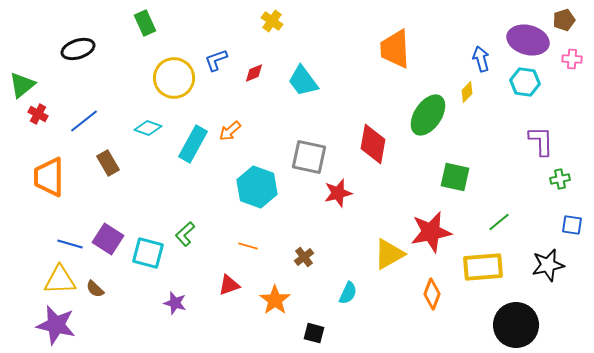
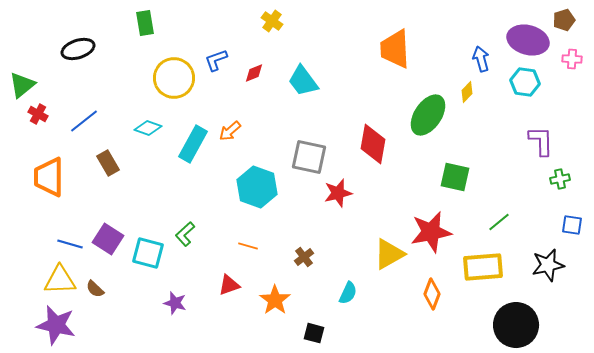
green rectangle at (145, 23): rotated 15 degrees clockwise
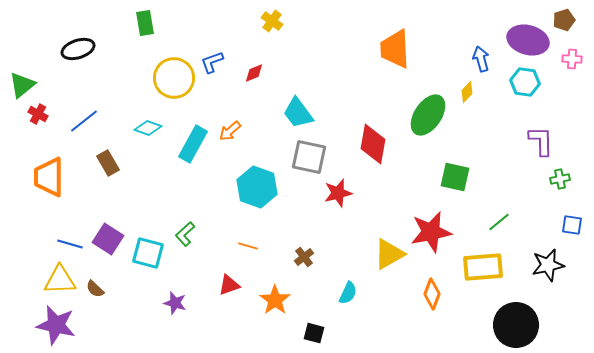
blue L-shape at (216, 60): moved 4 px left, 2 px down
cyan trapezoid at (303, 81): moved 5 px left, 32 px down
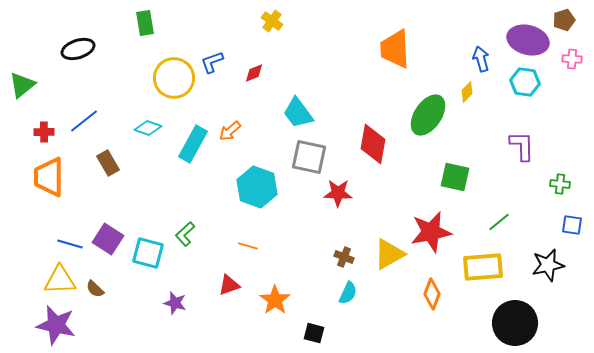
red cross at (38, 114): moved 6 px right, 18 px down; rotated 30 degrees counterclockwise
purple L-shape at (541, 141): moved 19 px left, 5 px down
green cross at (560, 179): moved 5 px down; rotated 18 degrees clockwise
red star at (338, 193): rotated 16 degrees clockwise
brown cross at (304, 257): moved 40 px right; rotated 30 degrees counterclockwise
black circle at (516, 325): moved 1 px left, 2 px up
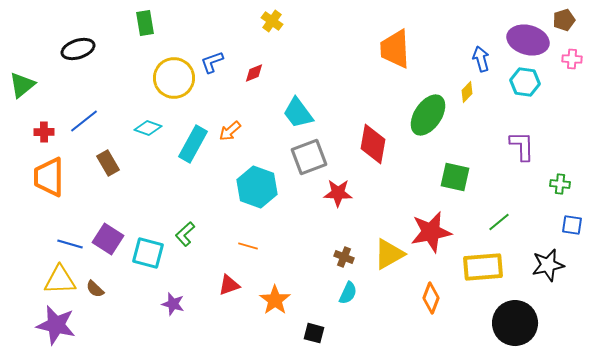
gray square at (309, 157): rotated 33 degrees counterclockwise
orange diamond at (432, 294): moved 1 px left, 4 px down
purple star at (175, 303): moved 2 px left, 1 px down
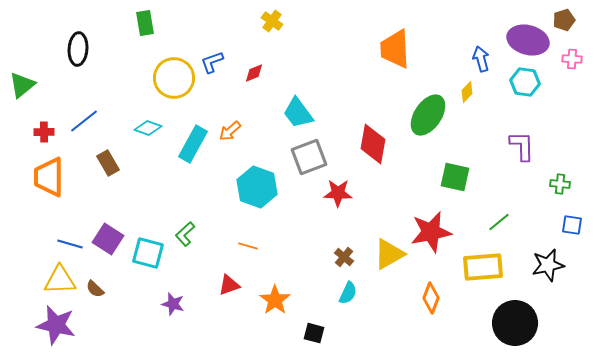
black ellipse at (78, 49): rotated 68 degrees counterclockwise
brown cross at (344, 257): rotated 18 degrees clockwise
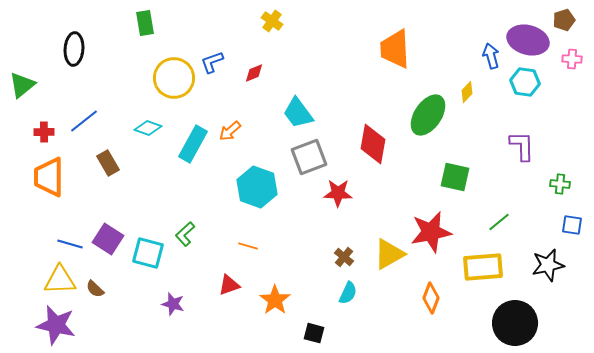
black ellipse at (78, 49): moved 4 px left
blue arrow at (481, 59): moved 10 px right, 3 px up
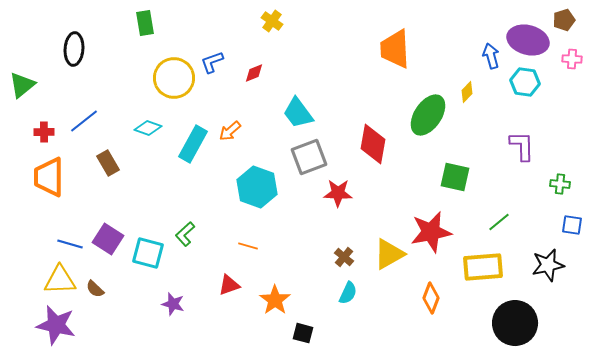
black square at (314, 333): moved 11 px left
